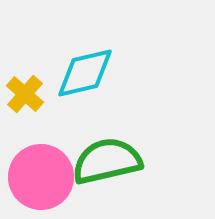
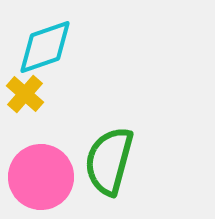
cyan diamond: moved 40 px left, 26 px up; rotated 6 degrees counterclockwise
green semicircle: moved 2 px right; rotated 62 degrees counterclockwise
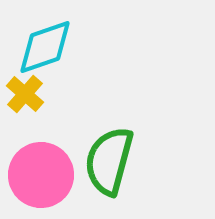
pink circle: moved 2 px up
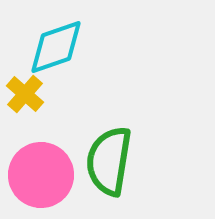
cyan diamond: moved 11 px right
green semicircle: rotated 6 degrees counterclockwise
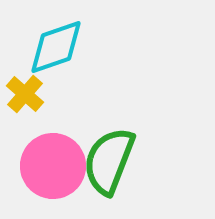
green semicircle: rotated 12 degrees clockwise
pink circle: moved 12 px right, 9 px up
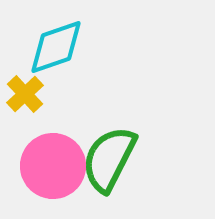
yellow cross: rotated 6 degrees clockwise
green semicircle: moved 2 px up; rotated 6 degrees clockwise
